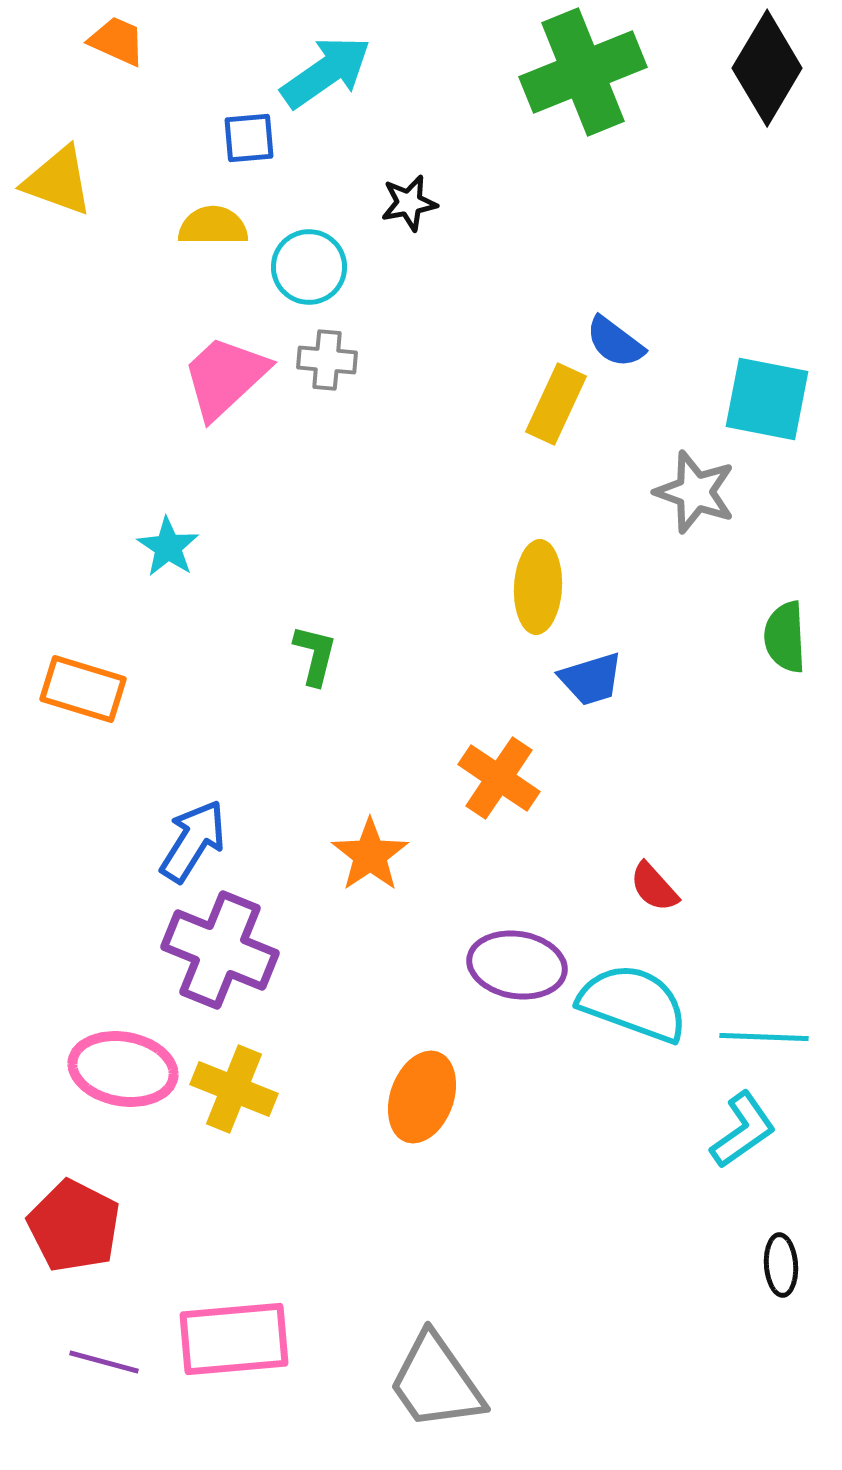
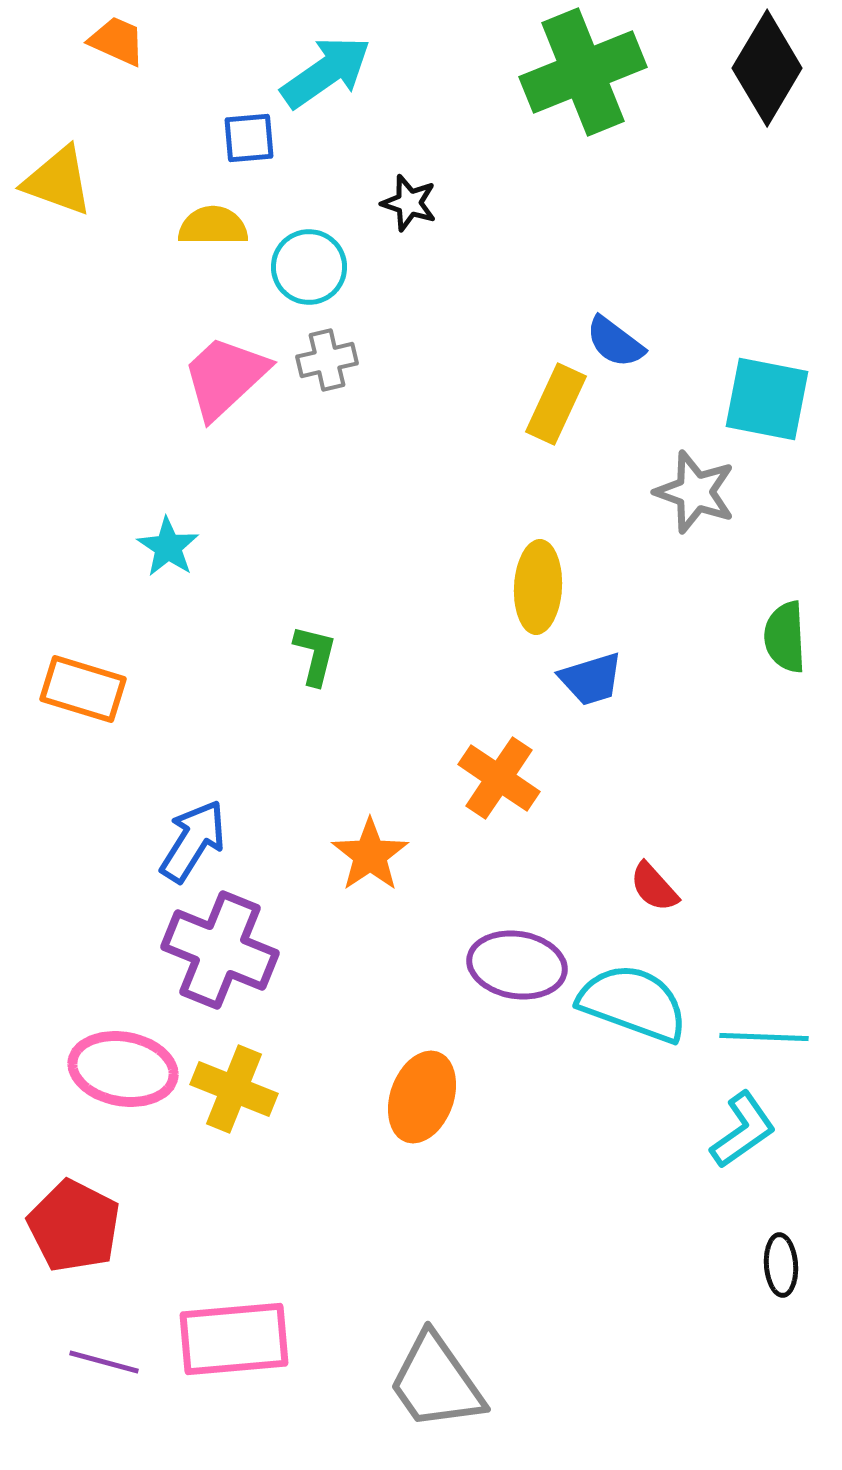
black star: rotated 28 degrees clockwise
gray cross: rotated 18 degrees counterclockwise
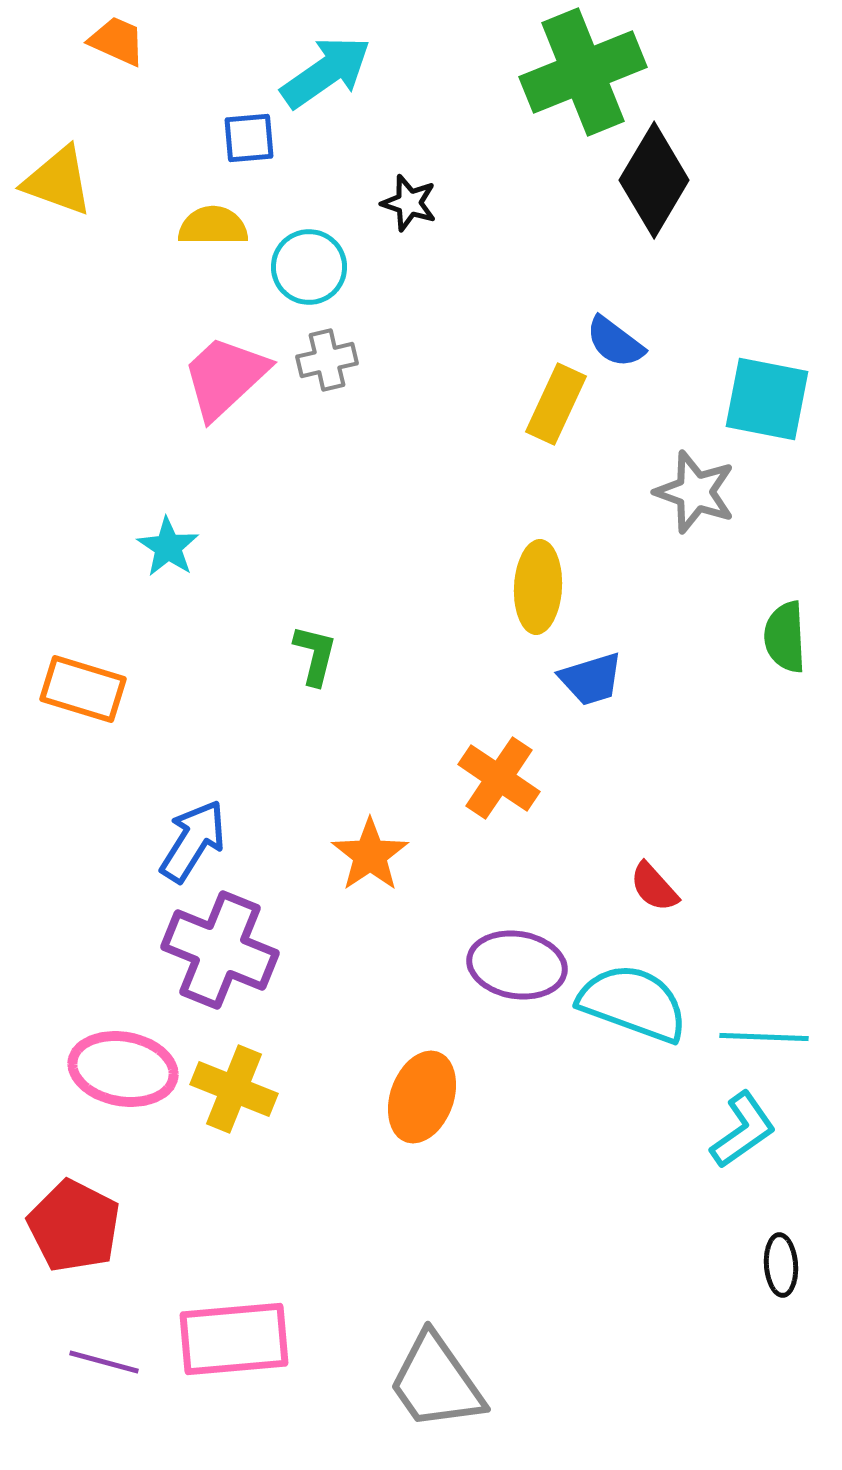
black diamond: moved 113 px left, 112 px down
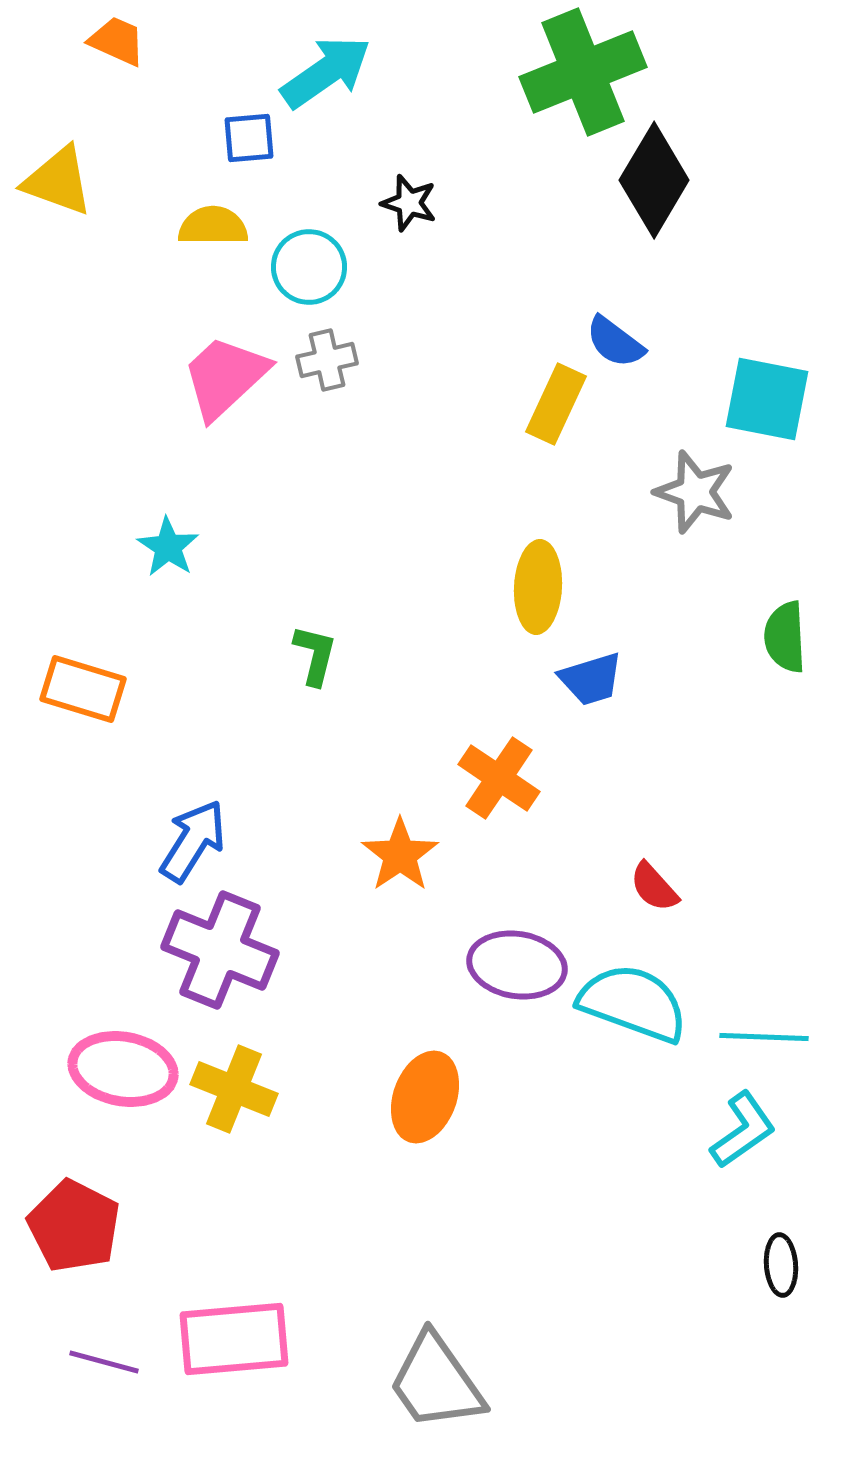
orange star: moved 30 px right
orange ellipse: moved 3 px right
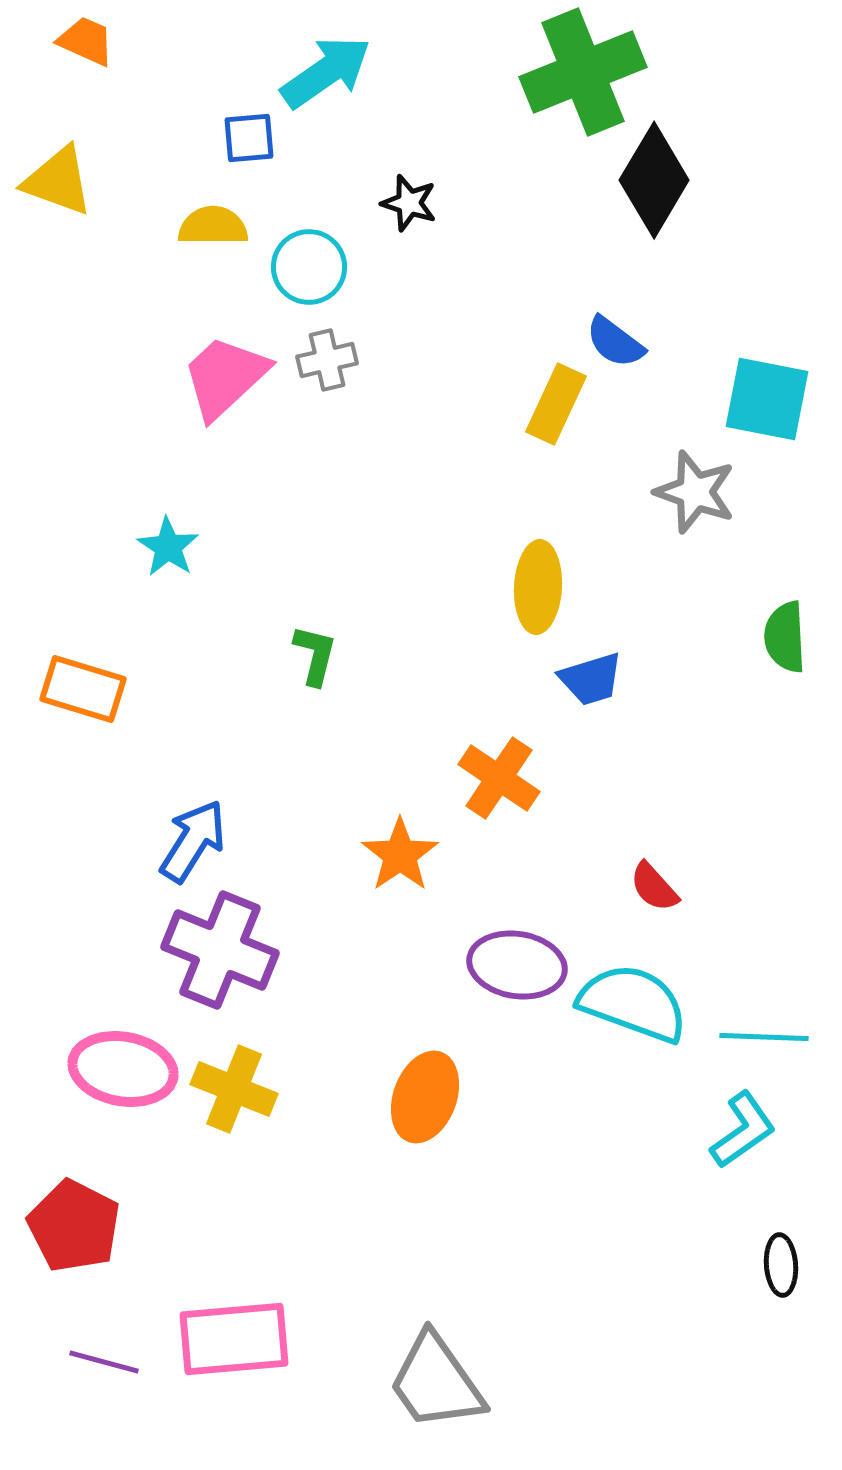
orange trapezoid: moved 31 px left
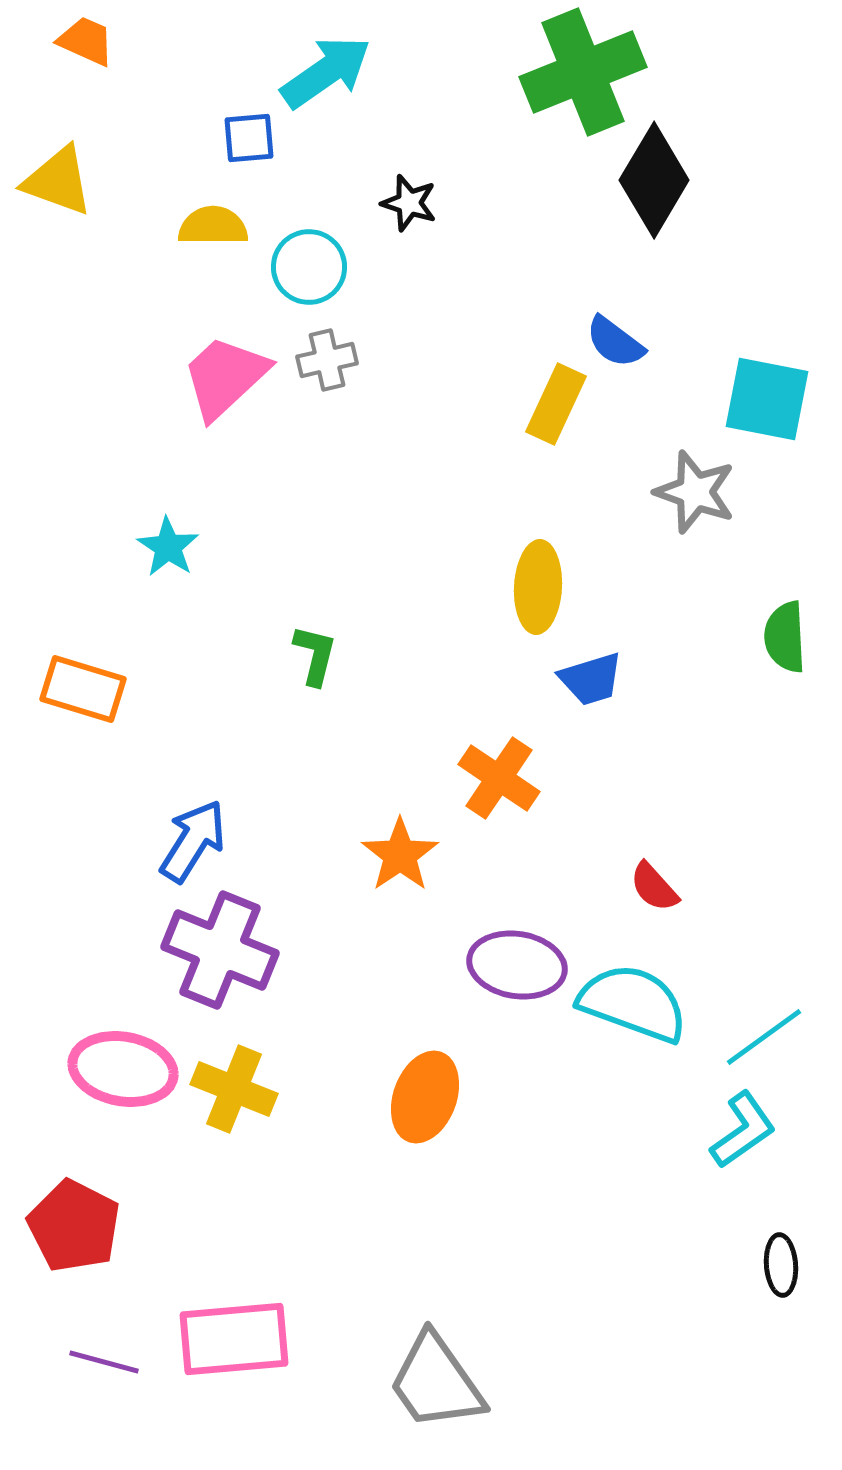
cyan line: rotated 38 degrees counterclockwise
